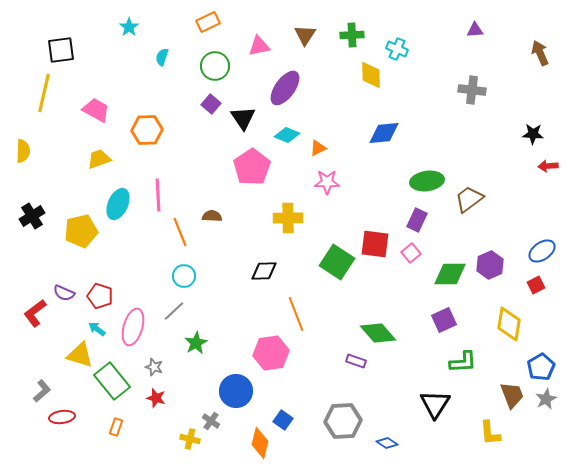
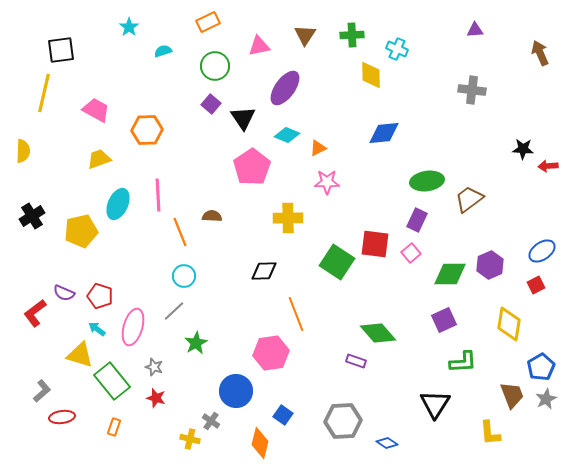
cyan semicircle at (162, 57): moved 1 px right, 6 px up; rotated 54 degrees clockwise
black star at (533, 134): moved 10 px left, 15 px down
blue square at (283, 420): moved 5 px up
orange rectangle at (116, 427): moved 2 px left
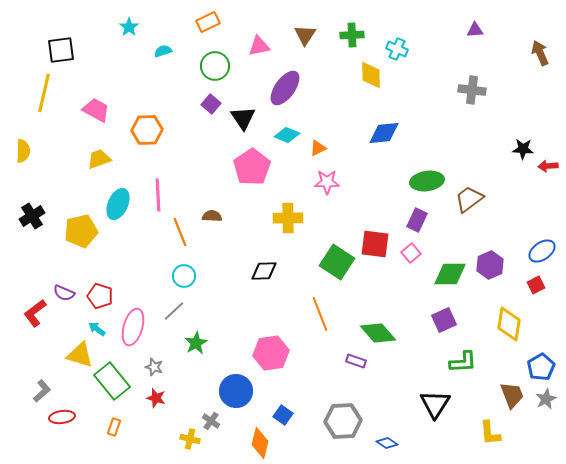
orange line at (296, 314): moved 24 px right
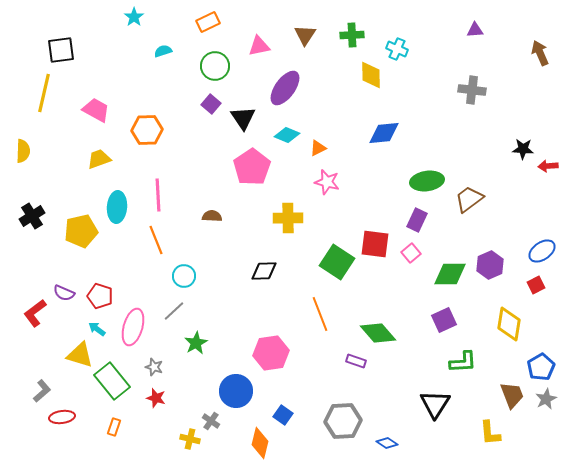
cyan star at (129, 27): moved 5 px right, 10 px up
pink star at (327, 182): rotated 15 degrees clockwise
cyan ellipse at (118, 204): moved 1 px left, 3 px down; rotated 20 degrees counterclockwise
orange line at (180, 232): moved 24 px left, 8 px down
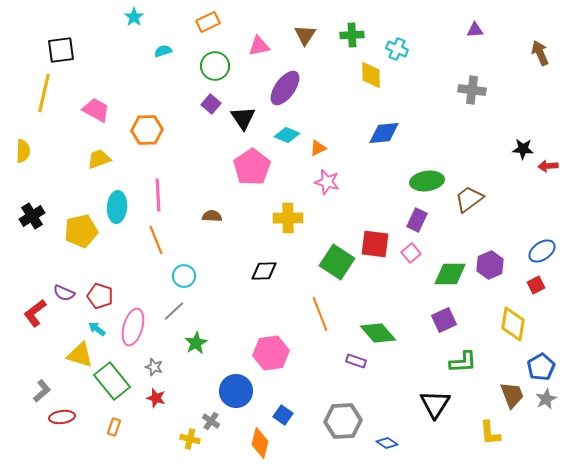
yellow diamond at (509, 324): moved 4 px right
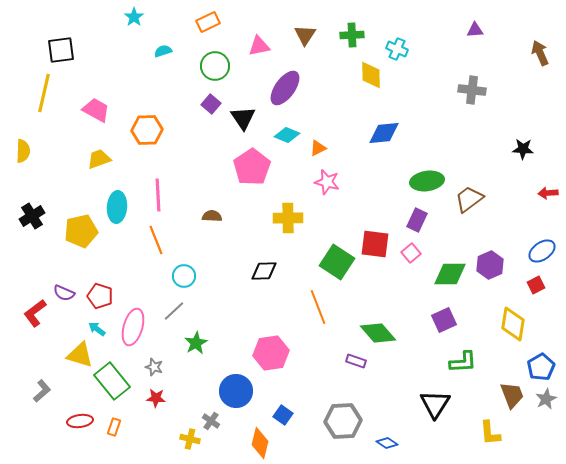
red arrow at (548, 166): moved 27 px down
orange line at (320, 314): moved 2 px left, 7 px up
red star at (156, 398): rotated 12 degrees counterclockwise
red ellipse at (62, 417): moved 18 px right, 4 px down
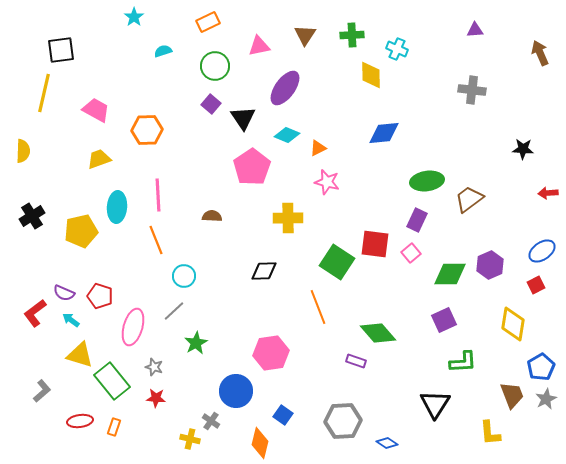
cyan arrow at (97, 329): moved 26 px left, 9 px up
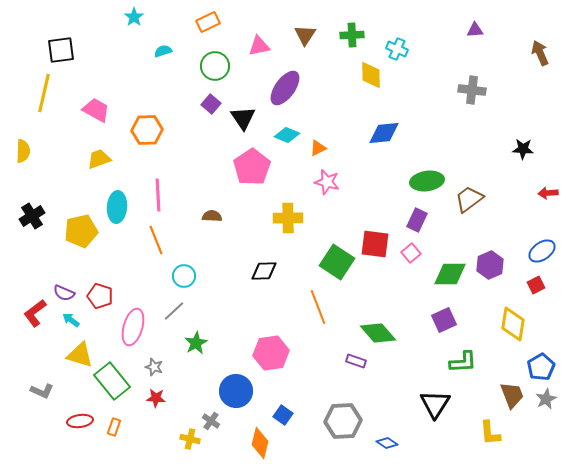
gray L-shape at (42, 391): rotated 65 degrees clockwise
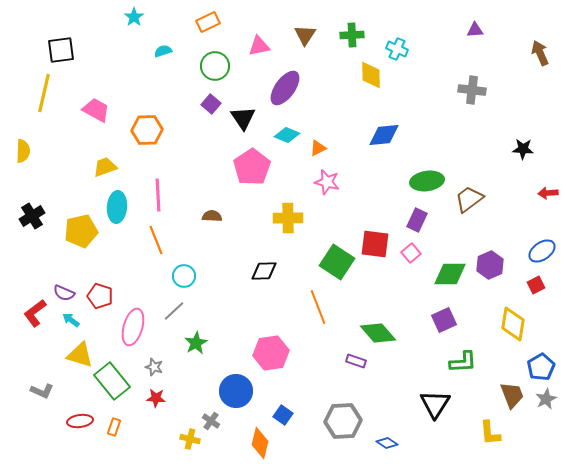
blue diamond at (384, 133): moved 2 px down
yellow trapezoid at (99, 159): moved 6 px right, 8 px down
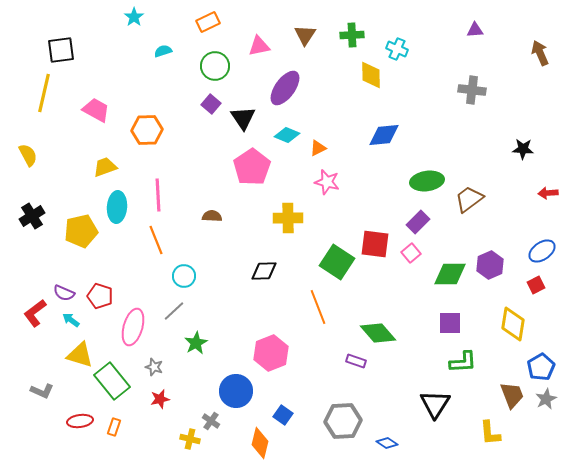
yellow semicircle at (23, 151): moved 5 px right, 4 px down; rotated 30 degrees counterclockwise
purple rectangle at (417, 220): moved 1 px right, 2 px down; rotated 20 degrees clockwise
purple square at (444, 320): moved 6 px right, 3 px down; rotated 25 degrees clockwise
pink hexagon at (271, 353): rotated 12 degrees counterclockwise
red star at (156, 398): moved 4 px right, 1 px down; rotated 18 degrees counterclockwise
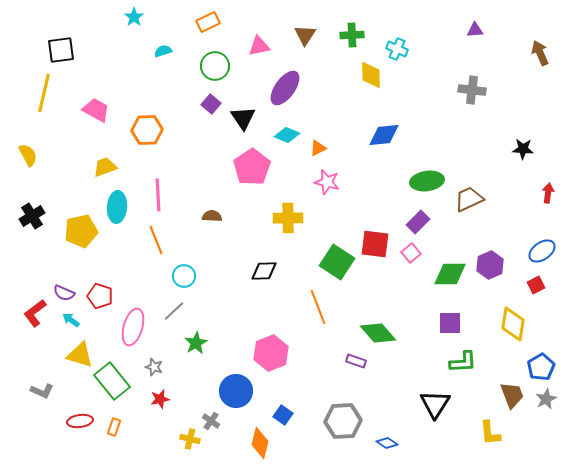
red arrow at (548, 193): rotated 102 degrees clockwise
brown trapezoid at (469, 199): rotated 12 degrees clockwise
